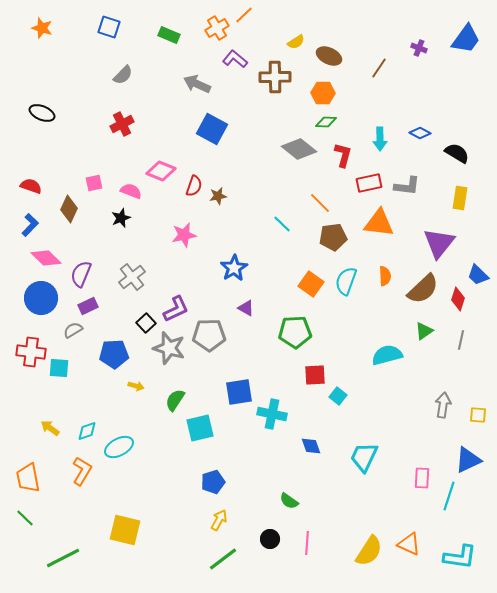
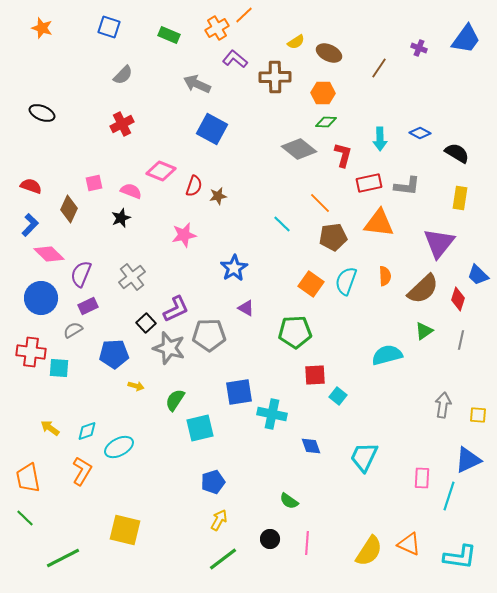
brown ellipse at (329, 56): moved 3 px up
pink diamond at (46, 258): moved 3 px right, 4 px up
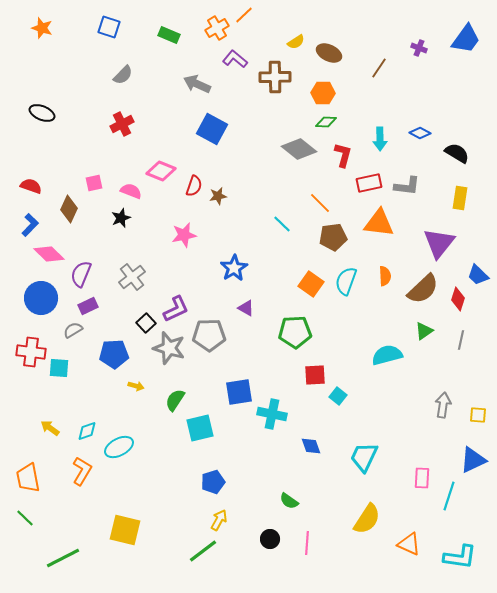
blue triangle at (468, 460): moved 5 px right
yellow semicircle at (369, 551): moved 2 px left, 32 px up
green line at (223, 559): moved 20 px left, 8 px up
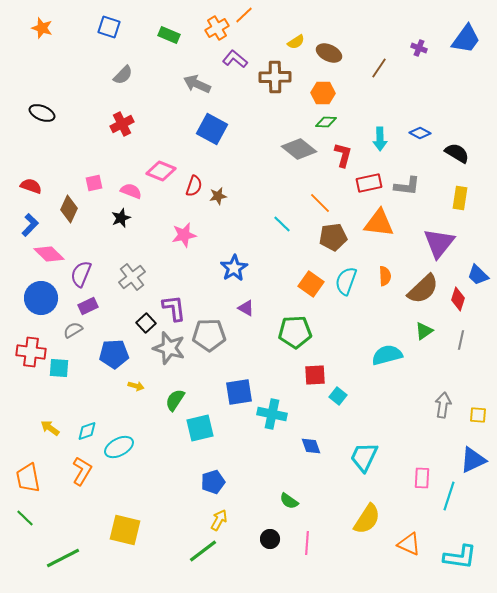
purple L-shape at (176, 309): moved 2 px left, 1 px up; rotated 72 degrees counterclockwise
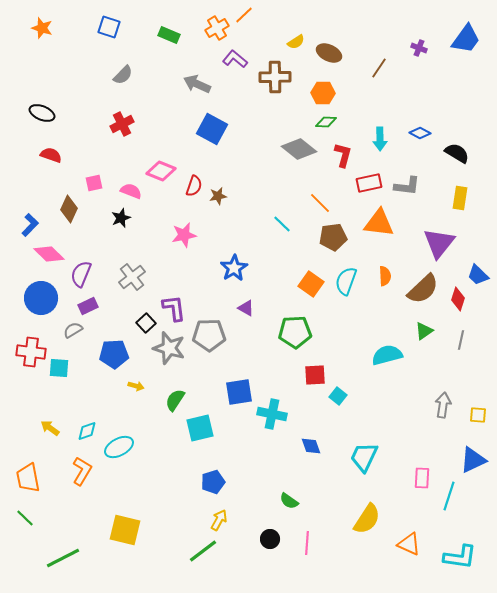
red semicircle at (31, 186): moved 20 px right, 31 px up
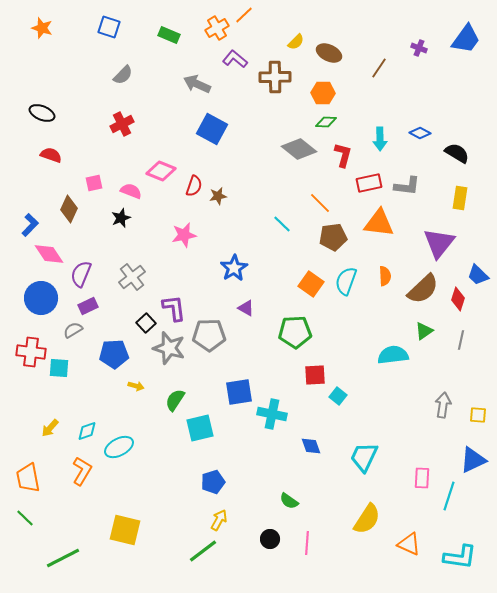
yellow semicircle at (296, 42): rotated 12 degrees counterclockwise
pink diamond at (49, 254): rotated 12 degrees clockwise
cyan semicircle at (387, 355): moved 6 px right; rotated 8 degrees clockwise
yellow arrow at (50, 428): rotated 84 degrees counterclockwise
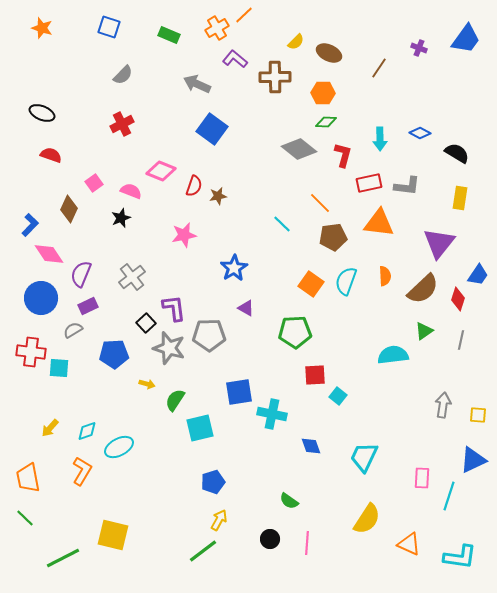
blue square at (212, 129): rotated 8 degrees clockwise
pink square at (94, 183): rotated 24 degrees counterclockwise
blue trapezoid at (478, 275): rotated 100 degrees counterclockwise
yellow arrow at (136, 386): moved 11 px right, 2 px up
yellow square at (125, 530): moved 12 px left, 5 px down
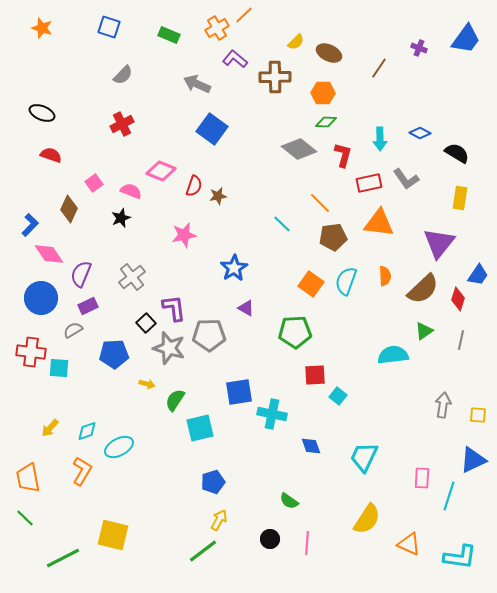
gray L-shape at (407, 186): moved 1 px left, 7 px up; rotated 48 degrees clockwise
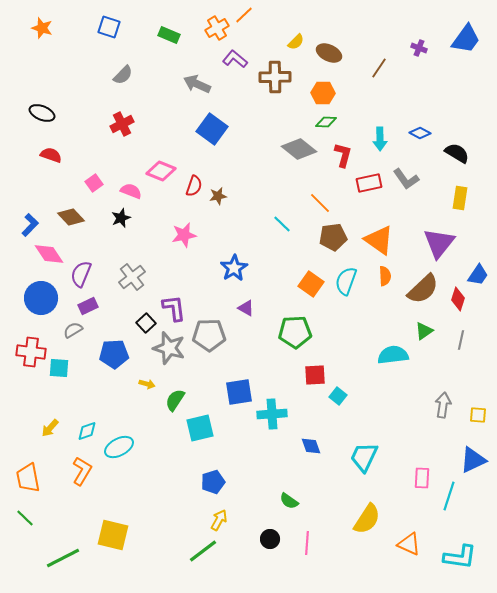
brown diamond at (69, 209): moved 2 px right, 8 px down; rotated 68 degrees counterclockwise
orange triangle at (379, 223): moved 17 px down; rotated 28 degrees clockwise
cyan cross at (272, 414): rotated 16 degrees counterclockwise
